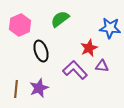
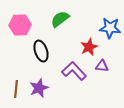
pink hexagon: rotated 20 degrees clockwise
red star: moved 1 px up
purple L-shape: moved 1 px left, 1 px down
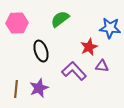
pink hexagon: moved 3 px left, 2 px up
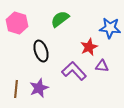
pink hexagon: rotated 20 degrees clockwise
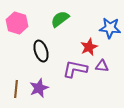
purple L-shape: moved 1 px right, 2 px up; rotated 35 degrees counterclockwise
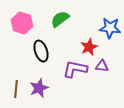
pink hexagon: moved 5 px right
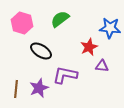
black ellipse: rotated 40 degrees counterclockwise
purple L-shape: moved 10 px left, 6 px down
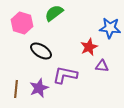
green semicircle: moved 6 px left, 6 px up
